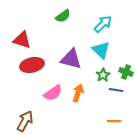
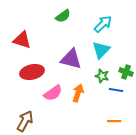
cyan triangle: rotated 30 degrees clockwise
red ellipse: moved 7 px down
green star: moved 1 px left, 1 px down; rotated 24 degrees counterclockwise
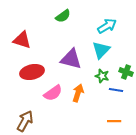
cyan arrow: moved 4 px right, 2 px down; rotated 12 degrees clockwise
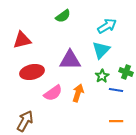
red triangle: rotated 30 degrees counterclockwise
purple triangle: moved 1 px left, 1 px down; rotated 15 degrees counterclockwise
green star: rotated 24 degrees clockwise
orange line: moved 2 px right
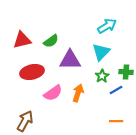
green semicircle: moved 12 px left, 25 px down
cyan triangle: moved 2 px down
green cross: rotated 16 degrees counterclockwise
blue line: rotated 40 degrees counterclockwise
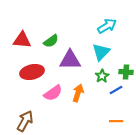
red triangle: rotated 18 degrees clockwise
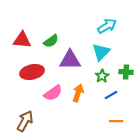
blue line: moved 5 px left, 5 px down
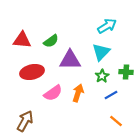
orange line: rotated 40 degrees clockwise
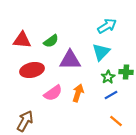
red ellipse: moved 2 px up
green star: moved 6 px right, 1 px down
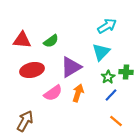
purple triangle: moved 1 px right, 7 px down; rotated 30 degrees counterclockwise
blue line: rotated 16 degrees counterclockwise
